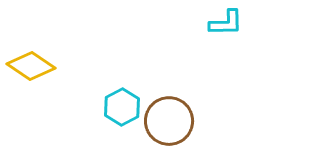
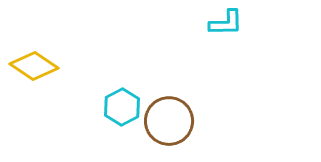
yellow diamond: moved 3 px right
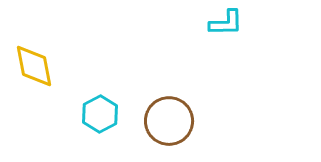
yellow diamond: rotated 45 degrees clockwise
cyan hexagon: moved 22 px left, 7 px down
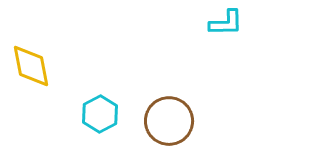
yellow diamond: moved 3 px left
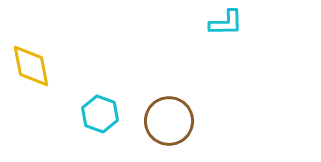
cyan hexagon: rotated 12 degrees counterclockwise
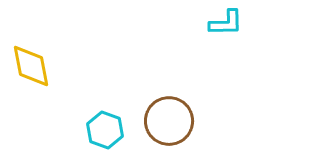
cyan hexagon: moved 5 px right, 16 px down
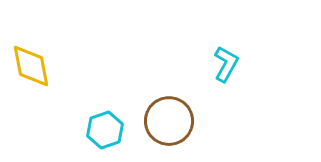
cyan L-shape: moved 41 px down; rotated 60 degrees counterclockwise
cyan hexagon: rotated 21 degrees clockwise
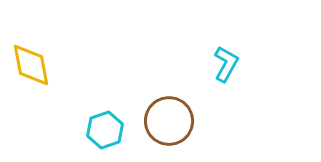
yellow diamond: moved 1 px up
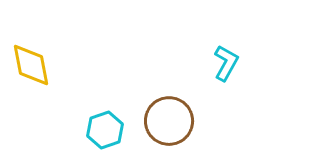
cyan L-shape: moved 1 px up
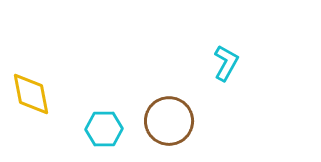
yellow diamond: moved 29 px down
cyan hexagon: moved 1 px left, 1 px up; rotated 18 degrees clockwise
